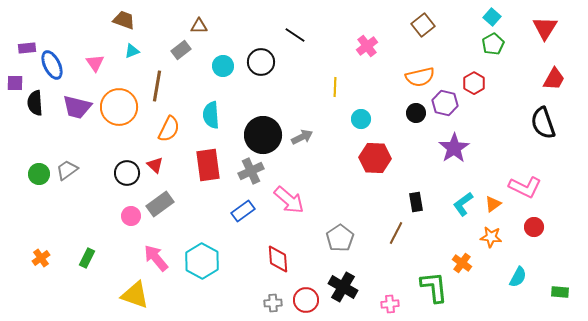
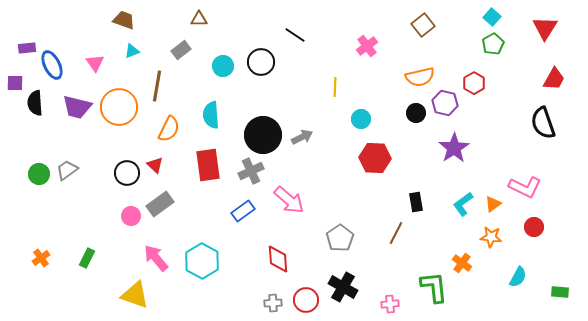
brown triangle at (199, 26): moved 7 px up
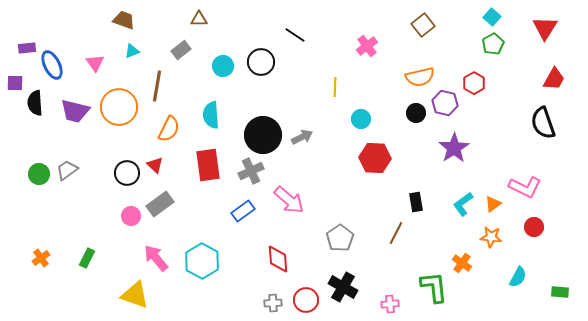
purple trapezoid at (77, 107): moved 2 px left, 4 px down
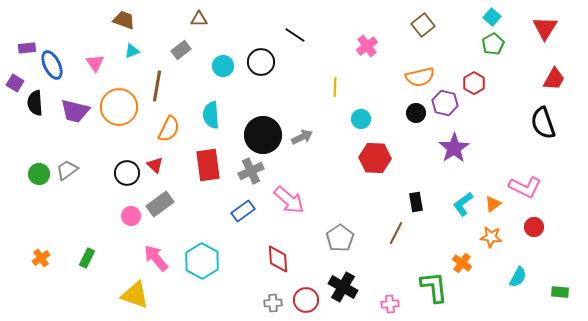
purple square at (15, 83): rotated 30 degrees clockwise
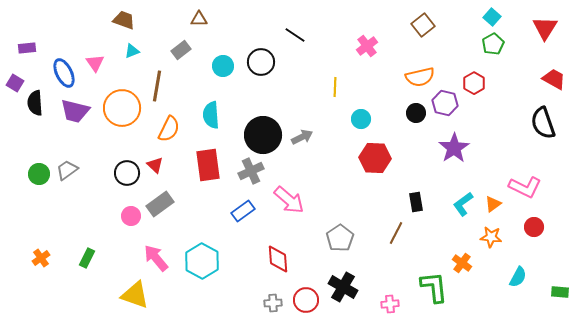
blue ellipse at (52, 65): moved 12 px right, 8 px down
red trapezoid at (554, 79): rotated 90 degrees counterclockwise
orange circle at (119, 107): moved 3 px right, 1 px down
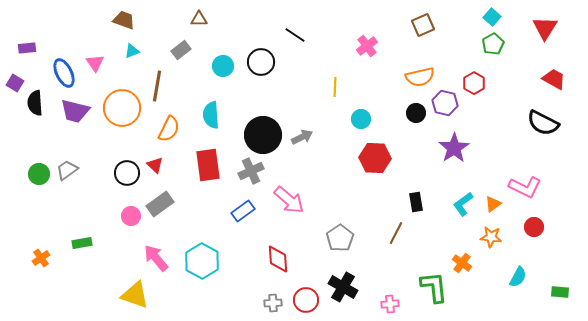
brown square at (423, 25): rotated 15 degrees clockwise
black semicircle at (543, 123): rotated 44 degrees counterclockwise
green rectangle at (87, 258): moved 5 px left, 15 px up; rotated 54 degrees clockwise
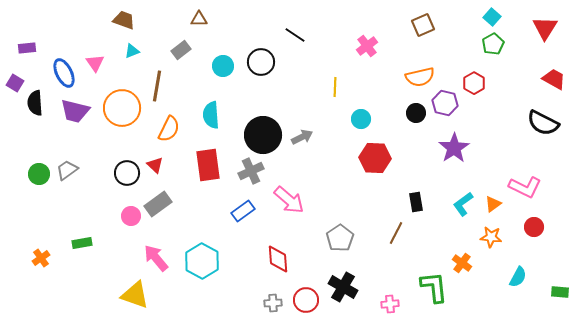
gray rectangle at (160, 204): moved 2 px left
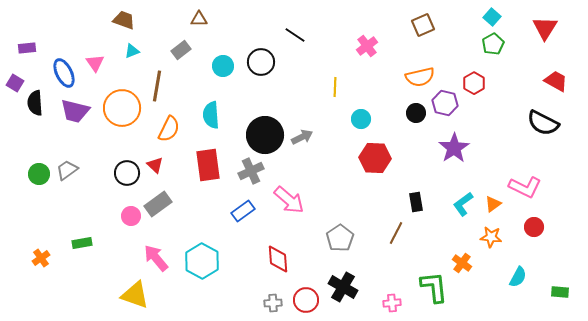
red trapezoid at (554, 79): moved 2 px right, 2 px down
black circle at (263, 135): moved 2 px right
pink cross at (390, 304): moved 2 px right, 1 px up
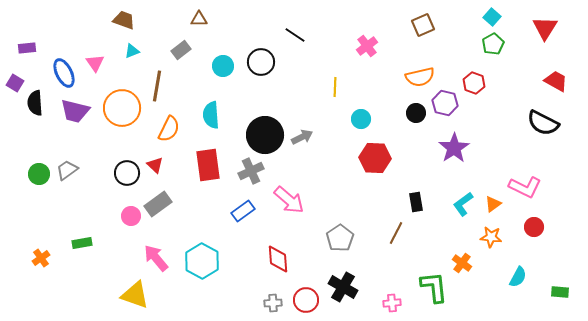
red hexagon at (474, 83): rotated 10 degrees counterclockwise
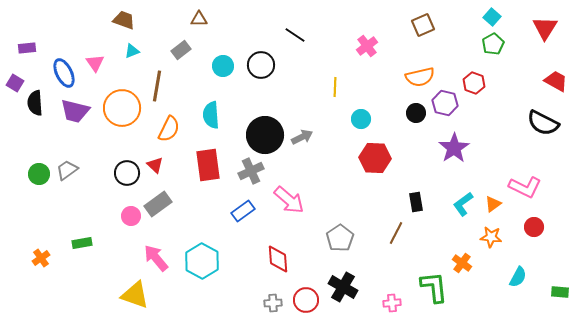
black circle at (261, 62): moved 3 px down
